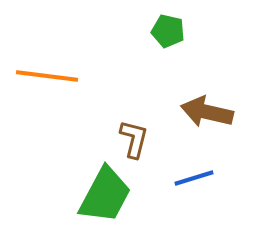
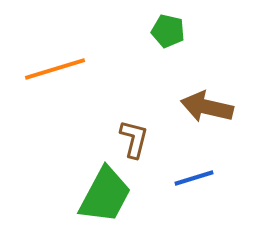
orange line: moved 8 px right, 7 px up; rotated 24 degrees counterclockwise
brown arrow: moved 5 px up
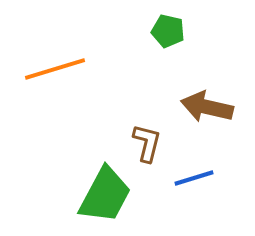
brown L-shape: moved 13 px right, 4 px down
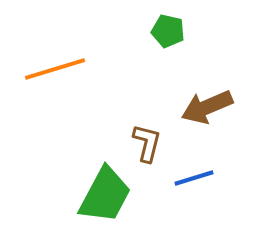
brown arrow: rotated 36 degrees counterclockwise
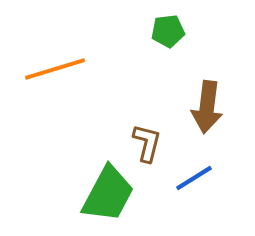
green pentagon: rotated 20 degrees counterclockwise
brown arrow: rotated 60 degrees counterclockwise
blue line: rotated 15 degrees counterclockwise
green trapezoid: moved 3 px right, 1 px up
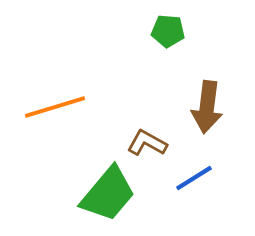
green pentagon: rotated 12 degrees clockwise
orange line: moved 38 px down
brown L-shape: rotated 75 degrees counterclockwise
green trapezoid: rotated 12 degrees clockwise
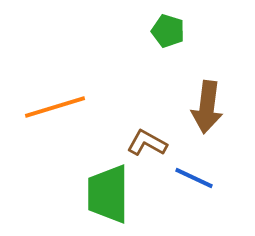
green pentagon: rotated 12 degrees clockwise
blue line: rotated 57 degrees clockwise
green trapezoid: rotated 140 degrees clockwise
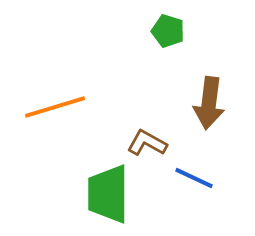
brown arrow: moved 2 px right, 4 px up
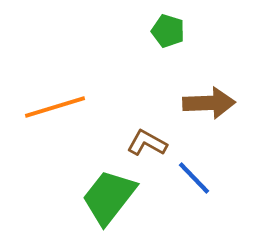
brown arrow: rotated 99 degrees counterclockwise
blue line: rotated 21 degrees clockwise
green trapezoid: moved 1 px right, 3 px down; rotated 38 degrees clockwise
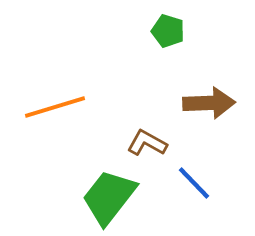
blue line: moved 5 px down
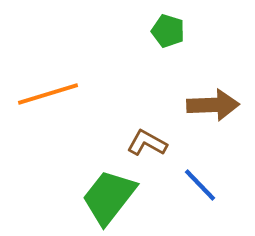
brown arrow: moved 4 px right, 2 px down
orange line: moved 7 px left, 13 px up
blue line: moved 6 px right, 2 px down
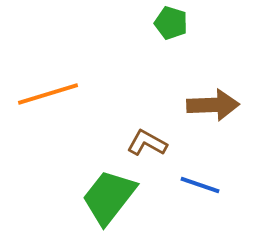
green pentagon: moved 3 px right, 8 px up
blue line: rotated 27 degrees counterclockwise
